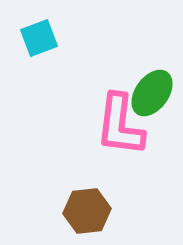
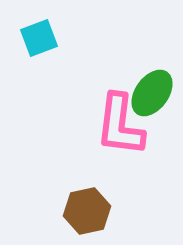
brown hexagon: rotated 6 degrees counterclockwise
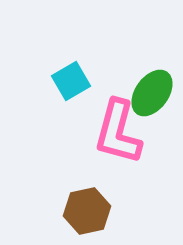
cyan square: moved 32 px right, 43 px down; rotated 9 degrees counterclockwise
pink L-shape: moved 2 px left, 7 px down; rotated 8 degrees clockwise
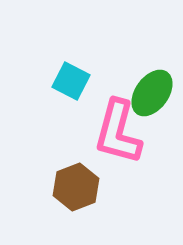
cyan square: rotated 33 degrees counterclockwise
brown hexagon: moved 11 px left, 24 px up; rotated 9 degrees counterclockwise
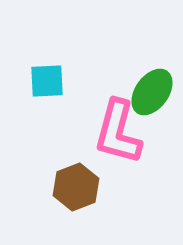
cyan square: moved 24 px left; rotated 30 degrees counterclockwise
green ellipse: moved 1 px up
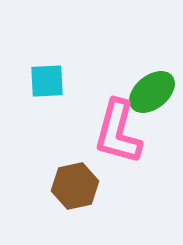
green ellipse: rotated 15 degrees clockwise
brown hexagon: moved 1 px left, 1 px up; rotated 9 degrees clockwise
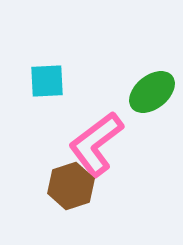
pink L-shape: moved 22 px left, 12 px down; rotated 38 degrees clockwise
brown hexagon: moved 4 px left; rotated 6 degrees counterclockwise
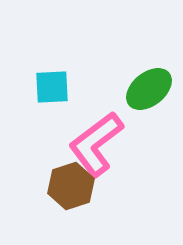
cyan square: moved 5 px right, 6 px down
green ellipse: moved 3 px left, 3 px up
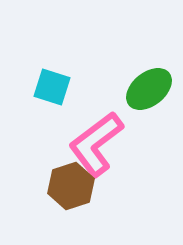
cyan square: rotated 21 degrees clockwise
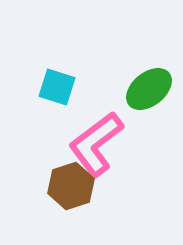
cyan square: moved 5 px right
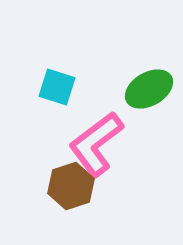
green ellipse: rotated 9 degrees clockwise
